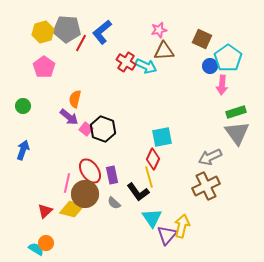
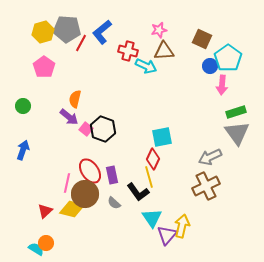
red cross: moved 2 px right, 11 px up; rotated 18 degrees counterclockwise
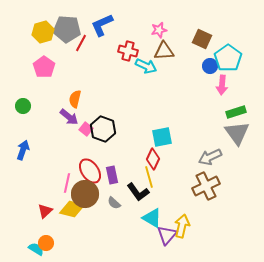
blue L-shape: moved 7 px up; rotated 15 degrees clockwise
cyan triangle: rotated 25 degrees counterclockwise
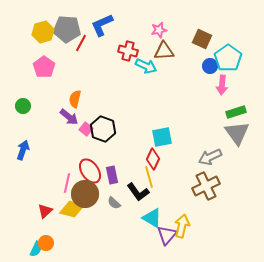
cyan semicircle: rotated 84 degrees clockwise
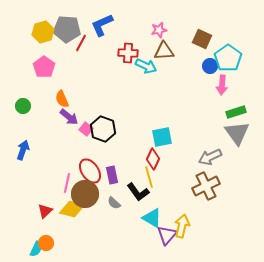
red cross: moved 2 px down; rotated 12 degrees counterclockwise
orange semicircle: moved 13 px left; rotated 36 degrees counterclockwise
